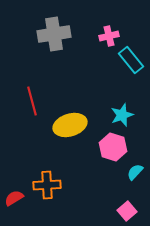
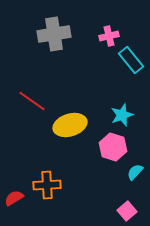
red line: rotated 40 degrees counterclockwise
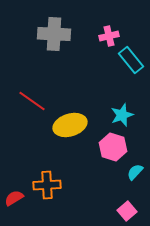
gray cross: rotated 12 degrees clockwise
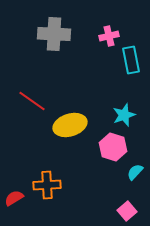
cyan rectangle: rotated 28 degrees clockwise
cyan star: moved 2 px right
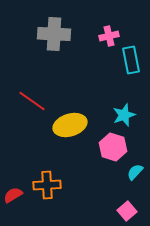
red semicircle: moved 1 px left, 3 px up
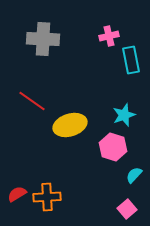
gray cross: moved 11 px left, 5 px down
cyan semicircle: moved 1 px left, 3 px down
orange cross: moved 12 px down
red semicircle: moved 4 px right, 1 px up
pink square: moved 2 px up
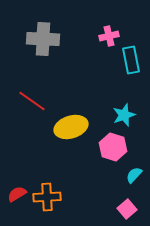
yellow ellipse: moved 1 px right, 2 px down
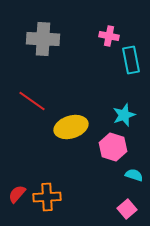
pink cross: rotated 24 degrees clockwise
cyan semicircle: rotated 66 degrees clockwise
red semicircle: rotated 18 degrees counterclockwise
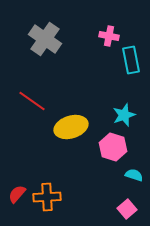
gray cross: moved 2 px right; rotated 32 degrees clockwise
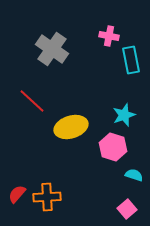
gray cross: moved 7 px right, 10 px down
red line: rotated 8 degrees clockwise
